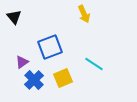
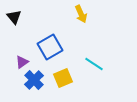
yellow arrow: moved 3 px left
blue square: rotated 10 degrees counterclockwise
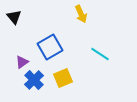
cyan line: moved 6 px right, 10 px up
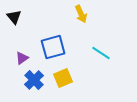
blue square: moved 3 px right; rotated 15 degrees clockwise
cyan line: moved 1 px right, 1 px up
purple triangle: moved 4 px up
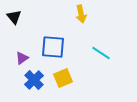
yellow arrow: rotated 12 degrees clockwise
blue square: rotated 20 degrees clockwise
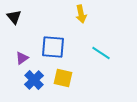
yellow square: rotated 36 degrees clockwise
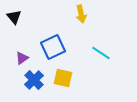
blue square: rotated 30 degrees counterclockwise
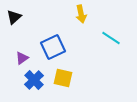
black triangle: rotated 28 degrees clockwise
cyan line: moved 10 px right, 15 px up
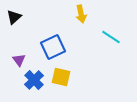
cyan line: moved 1 px up
purple triangle: moved 3 px left, 2 px down; rotated 32 degrees counterclockwise
yellow square: moved 2 px left, 1 px up
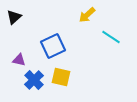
yellow arrow: moved 6 px right, 1 px down; rotated 60 degrees clockwise
blue square: moved 1 px up
purple triangle: rotated 40 degrees counterclockwise
